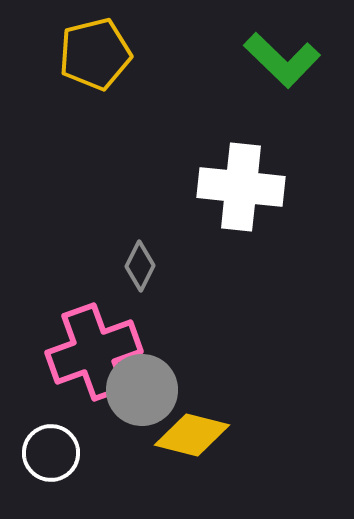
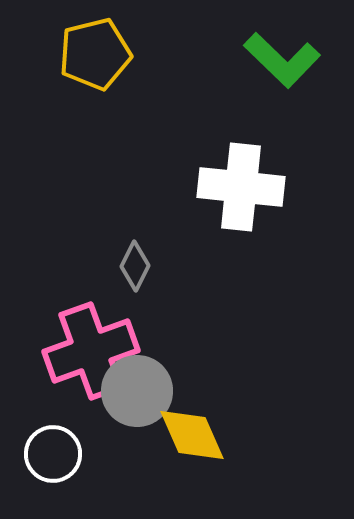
gray diamond: moved 5 px left
pink cross: moved 3 px left, 1 px up
gray circle: moved 5 px left, 1 px down
yellow diamond: rotated 52 degrees clockwise
white circle: moved 2 px right, 1 px down
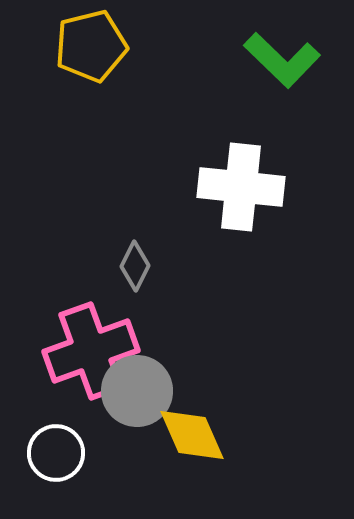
yellow pentagon: moved 4 px left, 8 px up
white circle: moved 3 px right, 1 px up
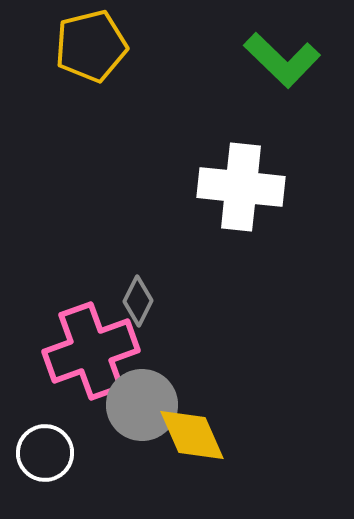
gray diamond: moved 3 px right, 35 px down
gray circle: moved 5 px right, 14 px down
white circle: moved 11 px left
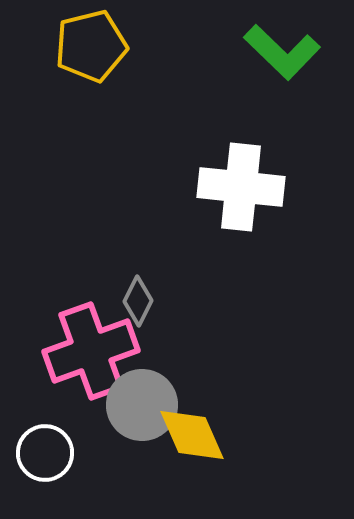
green L-shape: moved 8 px up
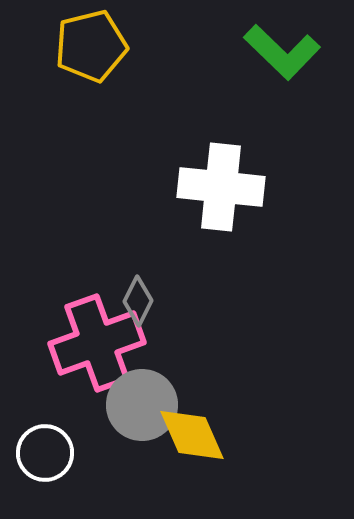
white cross: moved 20 px left
pink cross: moved 6 px right, 8 px up
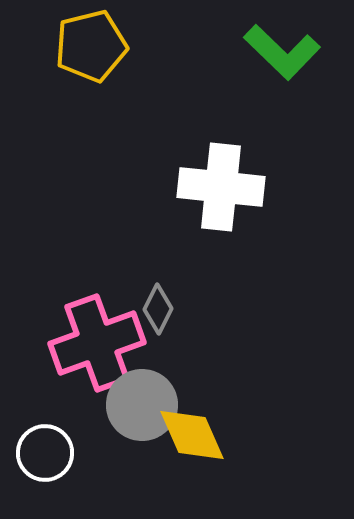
gray diamond: moved 20 px right, 8 px down
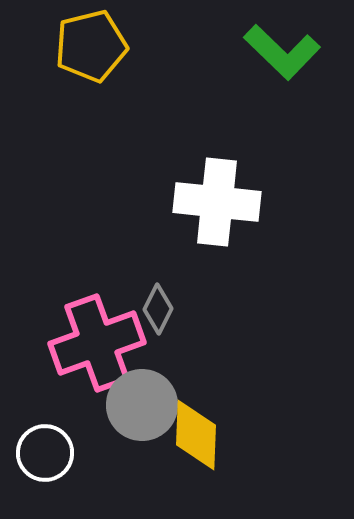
white cross: moved 4 px left, 15 px down
yellow diamond: moved 4 px right; rotated 26 degrees clockwise
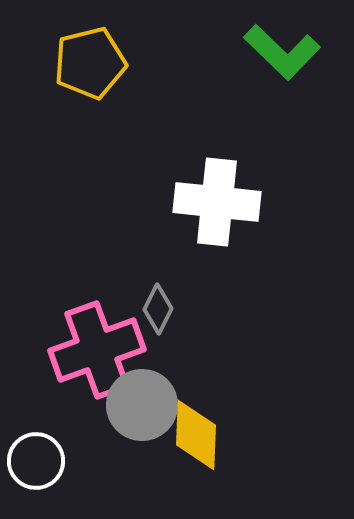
yellow pentagon: moved 1 px left, 17 px down
pink cross: moved 7 px down
white circle: moved 9 px left, 8 px down
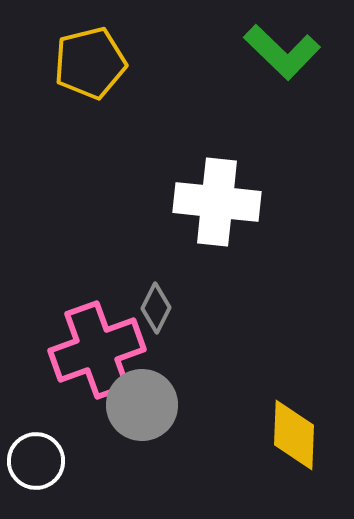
gray diamond: moved 2 px left, 1 px up
yellow diamond: moved 98 px right
